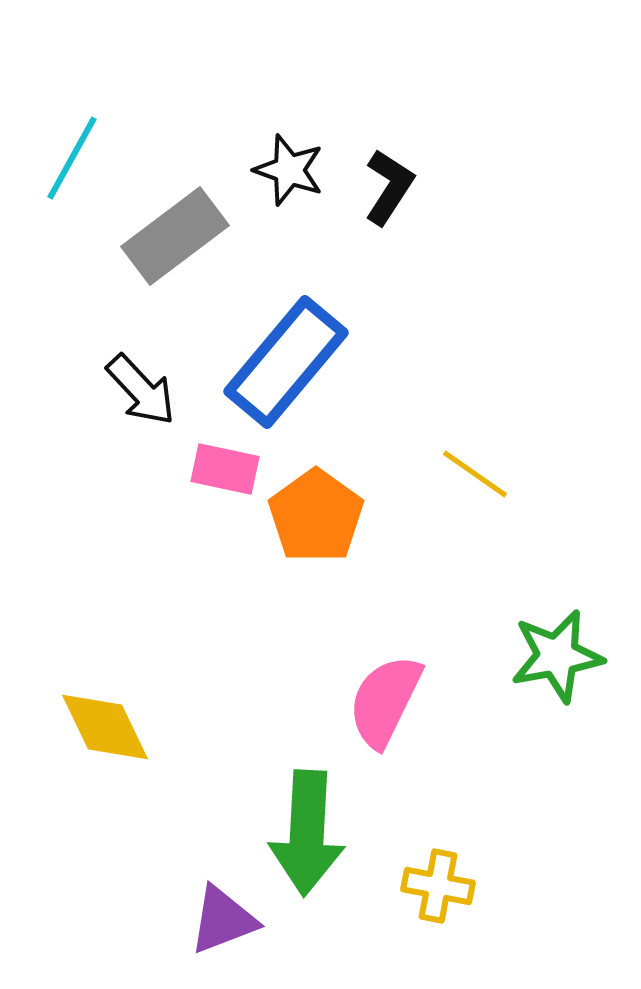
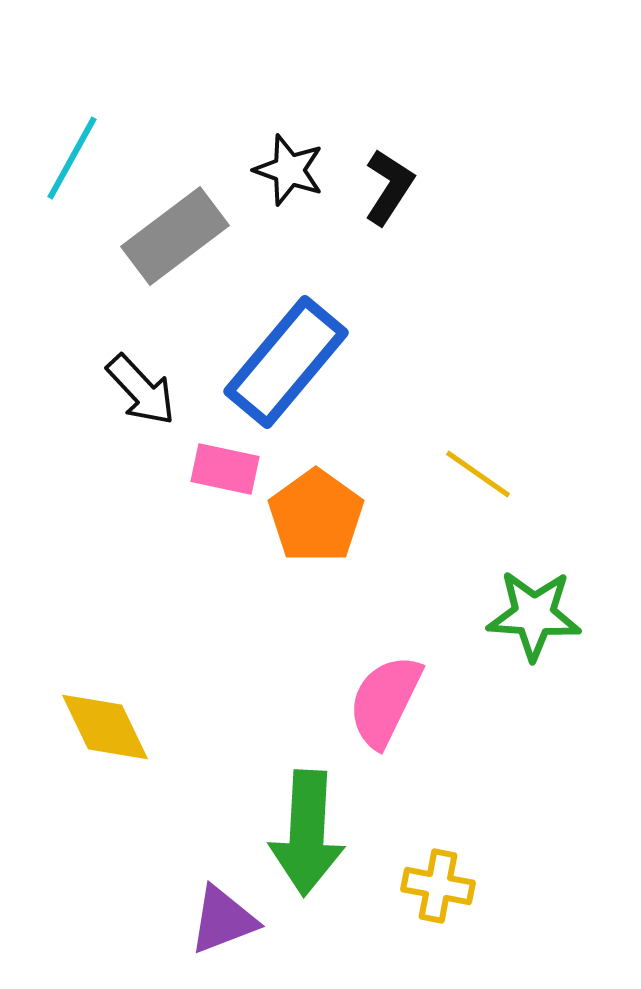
yellow line: moved 3 px right
green star: moved 23 px left, 41 px up; rotated 14 degrees clockwise
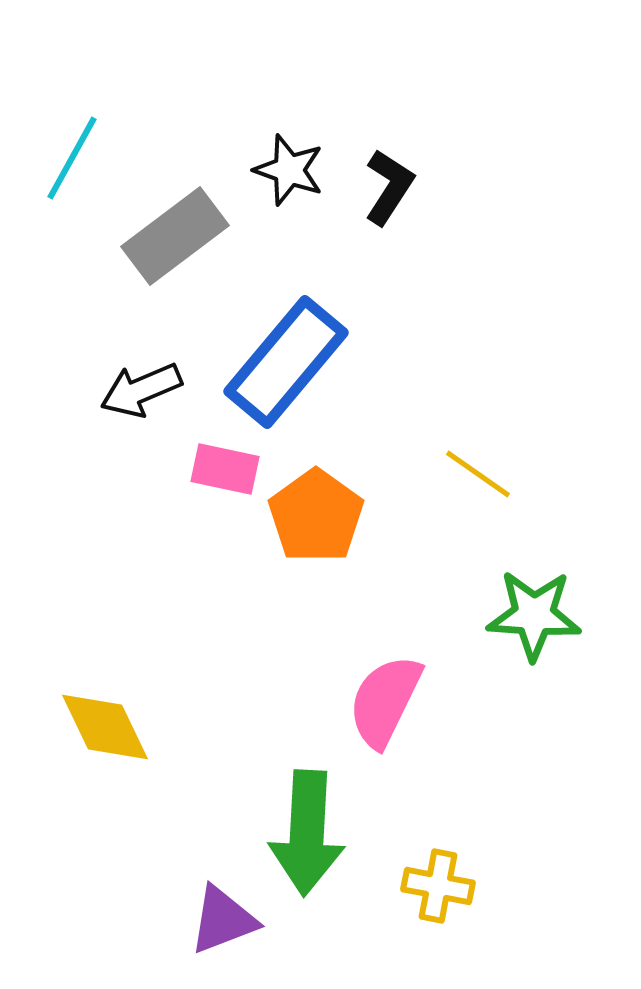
black arrow: rotated 110 degrees clockwise
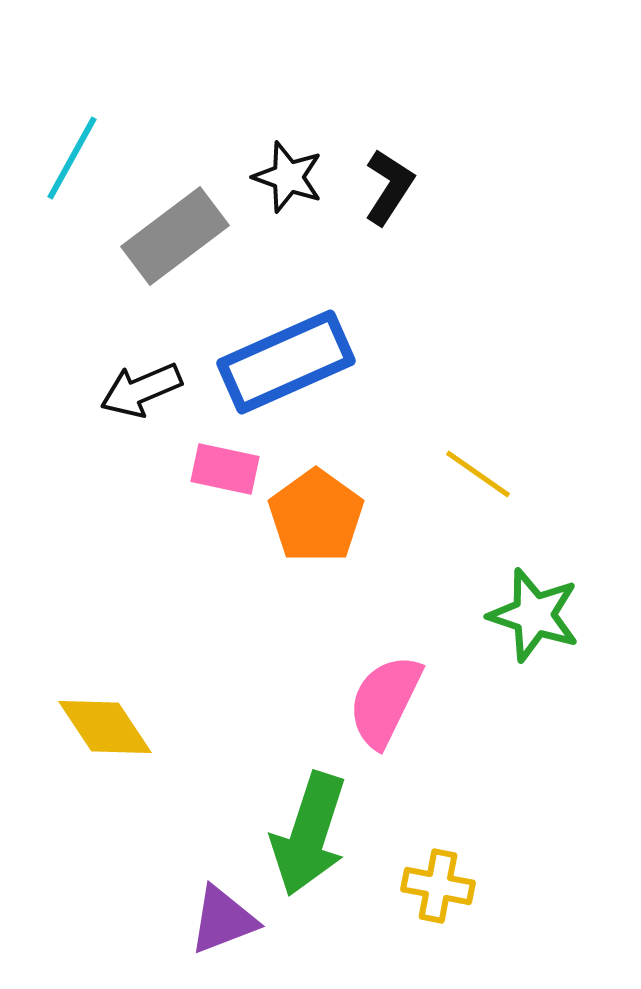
black star: moved 1 px left, 7 px down
blue rectangle: rotated 26 degrees clockwise
green star: rotated 14 degrees clockwise
yellow diamond: rotated 8 degrees counterclockwise
green arrow: moved 2 px right, 1 px down; rotated 15 degrees clockwise
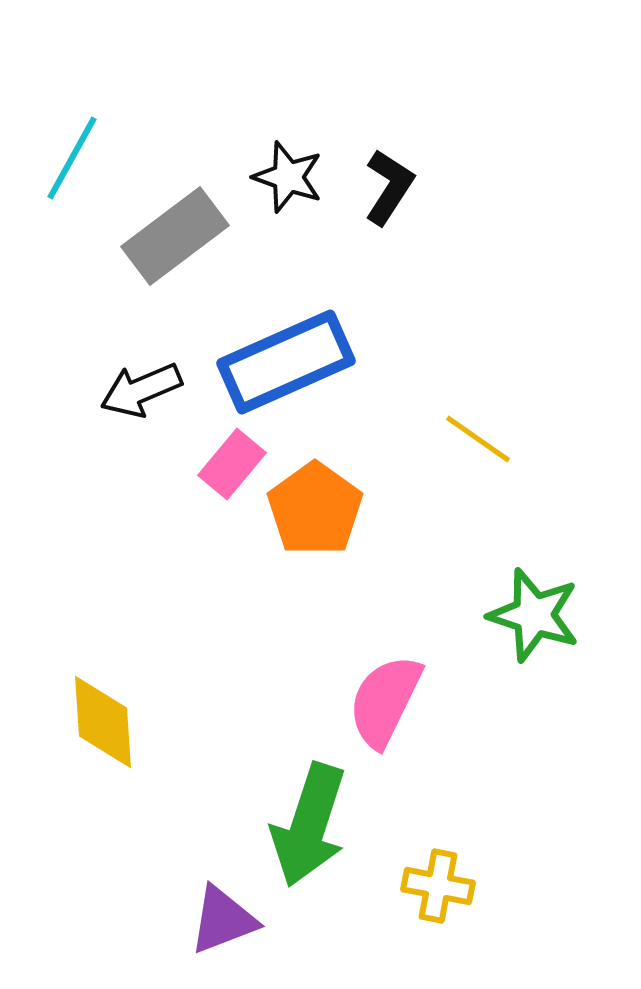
pink rectangle: moved 7 px right, 5 px up; rotated 62 degrees counterclockwise
yellow line: moved 35 px up
orange pentagon: moved 1 px left, 7 px up
yellow diamond: moved 2 px left, 5 px up; rotated 30 degrees clockwise
green arrow: moved 9 px up
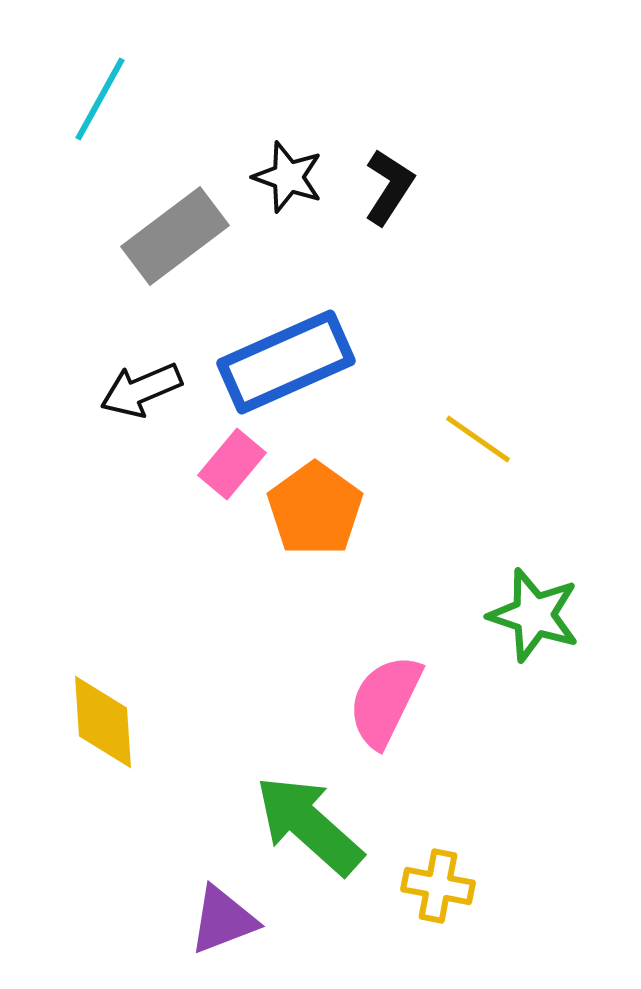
cyan line: moved 28 px right, 59 px up
green arrow: rotated 114 degrees clockwise
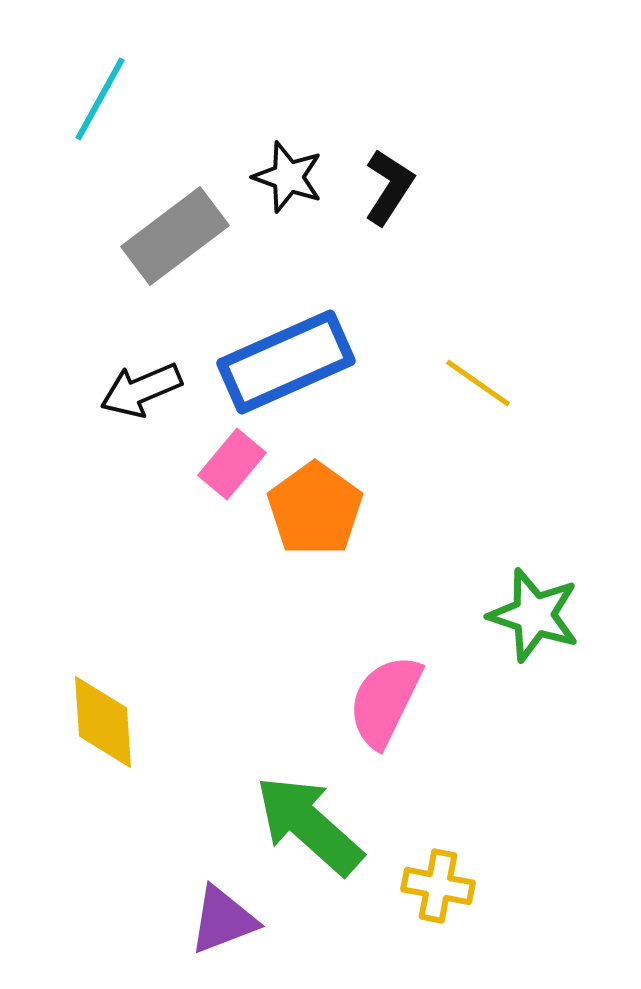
yellow line: moved 56 px up
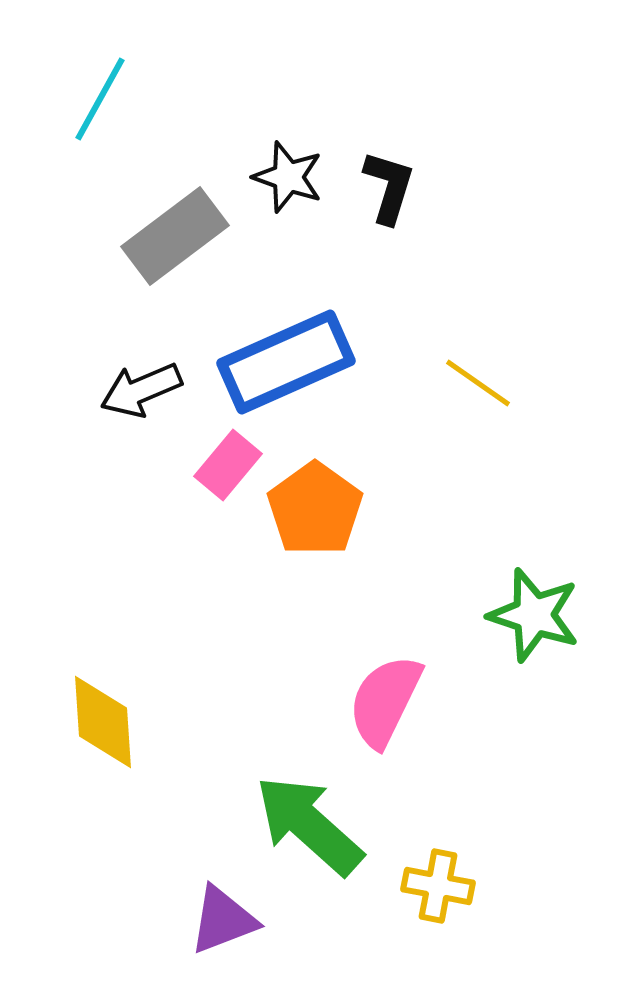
black L-shape: rotated 16 degrees counterclockwise
pink rectangle: moved 4 px left, 1 px down
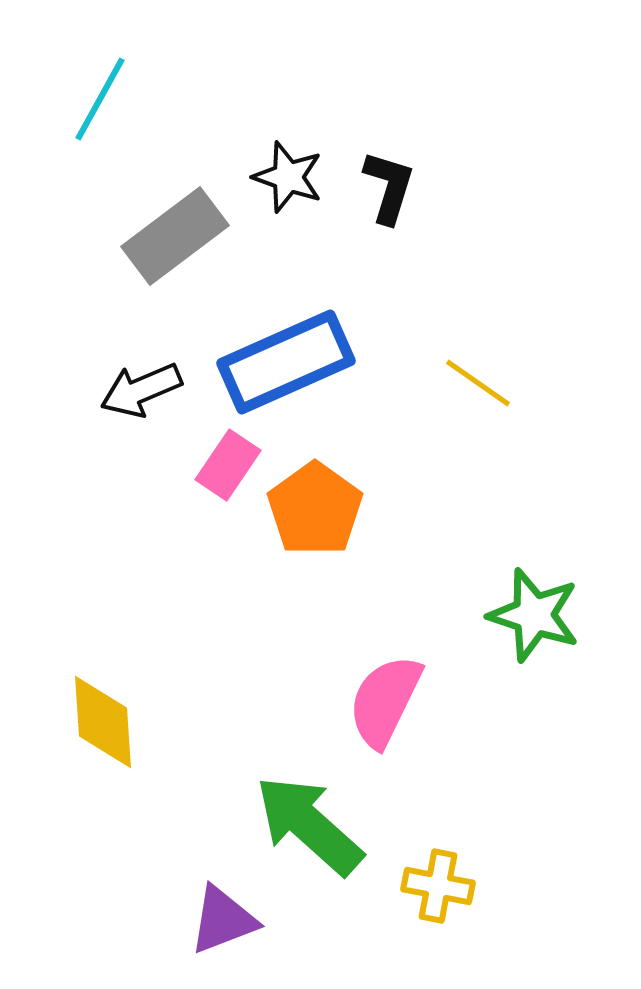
pink rectangle: rotated 6 degrees counterclockwise
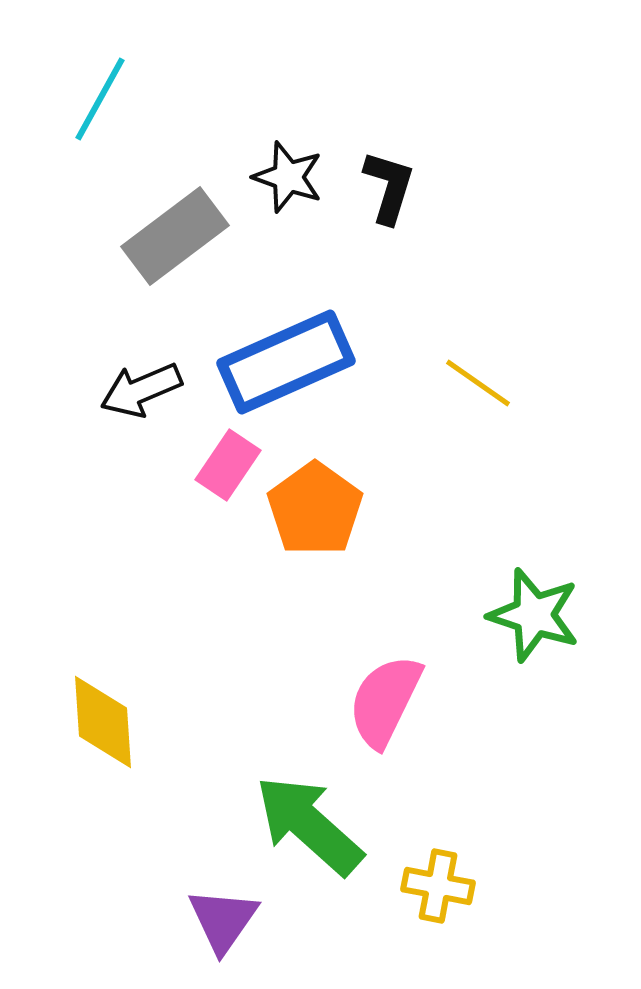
purple triangle: rotated 34 degrees counterclockwise
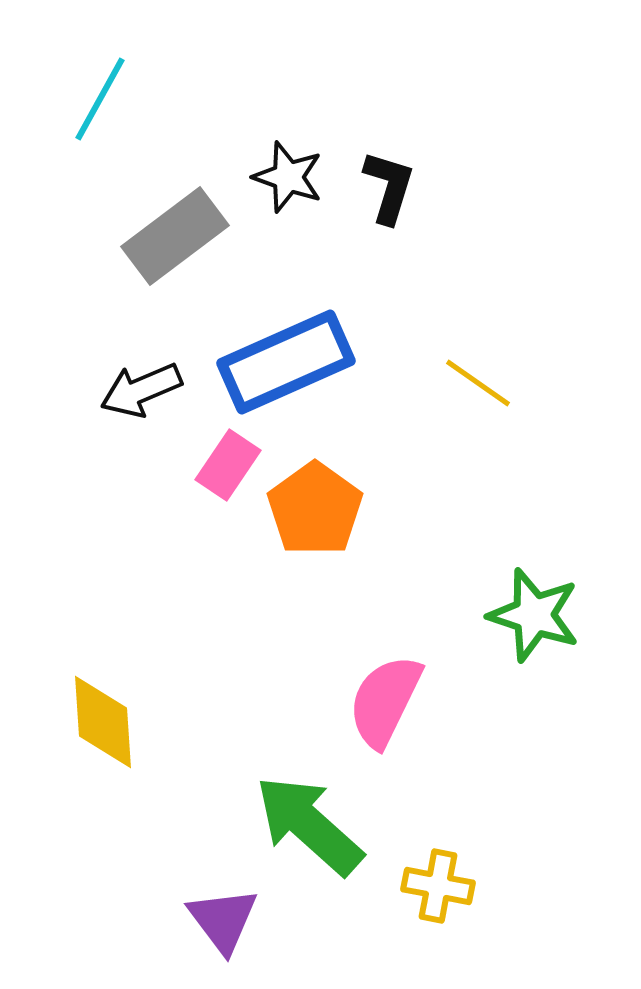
purple triangle: rotated 12 degrees counterclockwise
